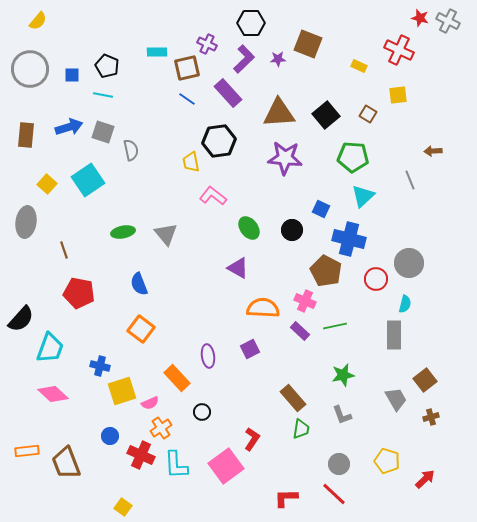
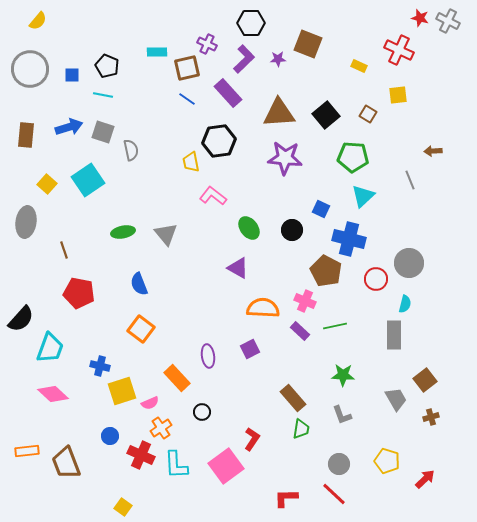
green star at (343, 375): rotated 15 degrees clockwise
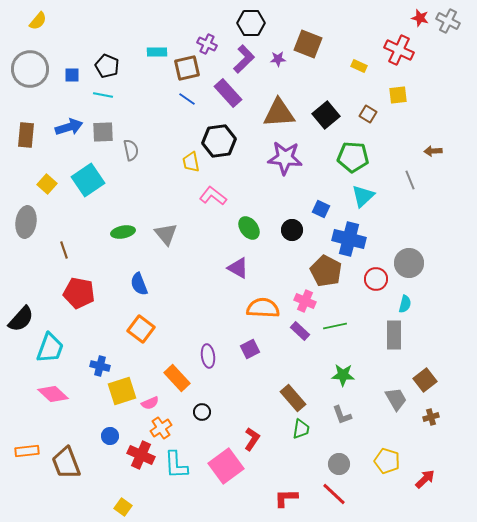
gray square at (103, 132): rotated 20 degrees counterclockwise
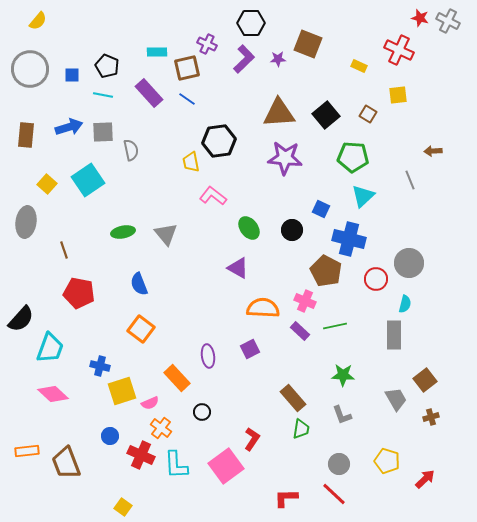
purple rectangle at (228, 93): moved 79 px left
orange cross at (161, 428): rotated 20 degrees counterclockwise
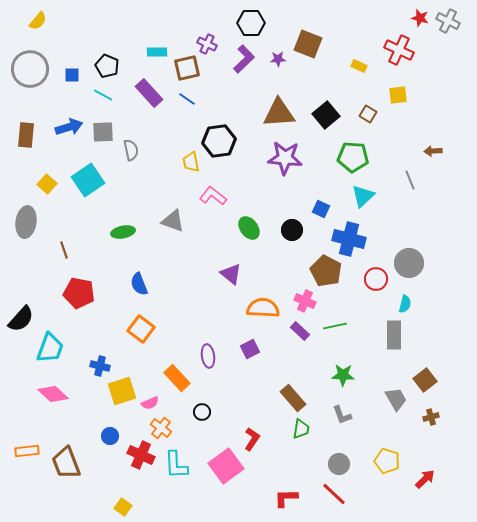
cyan line at (103, 95): rotated 18 degrees clockwise
gray triangle at (166, 234): moved 7 px right, 13 px up; rotated 30 degrees counterclockwise
purple triangle at (238, 268): moved 7 px left, 6 px down; rotated 10 degrees clockwise
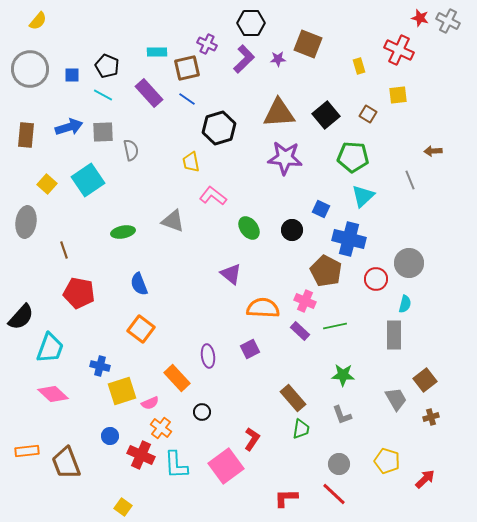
yellow rectangle at (359, 66): rotated 49 degrees clockwise
black hexagon at (219, 141): moved 13 px up; rotated 8 degrees counterclockwise
black semicircle at (21, 319): moved 2 px up
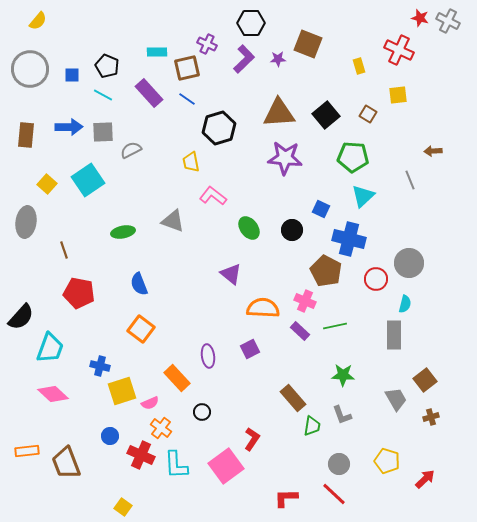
blue arrow at (69, 127): rotated 16 degrees clockwise
gray semicircle at (131, 150): rotated 105 degrees counterclockwise
green trapezoid at (301, 429): moved 11 px right, 3 px up
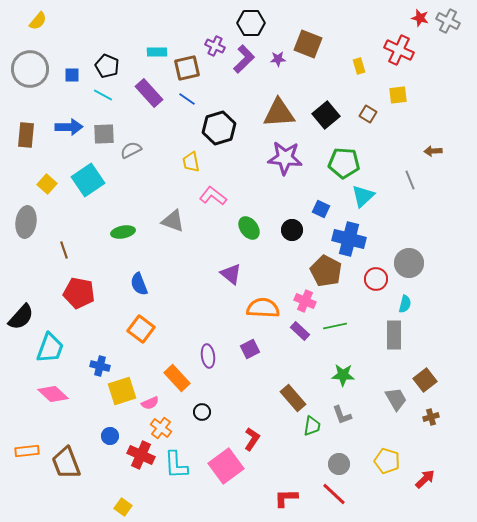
purple cross at (207, 44): moved 8 px right, 2 px down
gray square at (103, 132): moved 1 px right, 2 px down
green pentagon at (353, 157): moved 9 px left, 6 px down
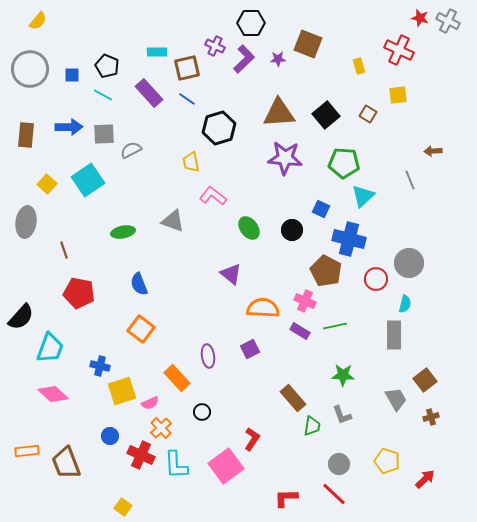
purple rectangle at (300, 331): rotated 12 degrees counterclockwise
orange cross at (161, 428): rotated 10 degrees clockwise
